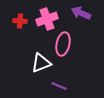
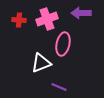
purple arrow: rotated 24 degrees counterclockwise
red cross: moved 1 px left, 1 px up
purple line: moved 1 px down
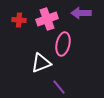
purple line: rotated 28 degrees clockwise
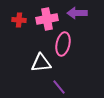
purple arrow: moved 4 px left
pink cross: rotated 10 degrees clockwise
white triangle: rotated 15 degrees clockwise
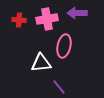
pink ellipse: moved 1 px right, 2 px down
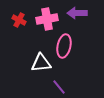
red cross: rotated 24 degrees clockwise
